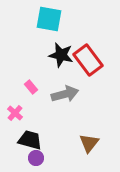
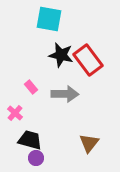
gray arrow: rotated 16 degrees clockwise
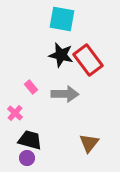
cyan square: moved 13 px right
purple circle: moved 9 px left
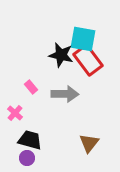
cyan square: moved 21 px right, 20 px down
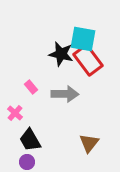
black star: moved 1 px up
black trapezoid: rotated 135 degrees counterclockwise
purple circle: moved 4 px down
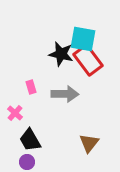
pink rectangle: rotated 24 degrees clockwise
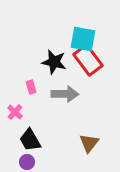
black star: moved 7 px left, 8 px down
pink cross: moved 1 px up
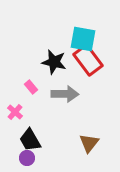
pink rectangle: rotated 24 degrees counterclockwise
purple circle: moved 4 px up
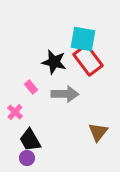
brown triangle: moved 9 px right, 11 px up
